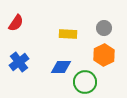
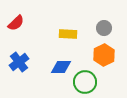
red semicircle: rotated 12 degrees clockwise
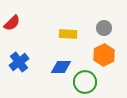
red semicircle: moved 4 px left
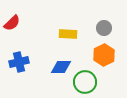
blue cross: rotated 24 degrees clockwise
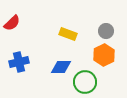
gray circle: moved 2 px right, 3 px down
yellow rectangle: rotated 18 degrees clockwise
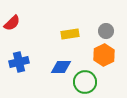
yellow rectangle: moved 2 px right; rotated 30 degrees counterclockwise
